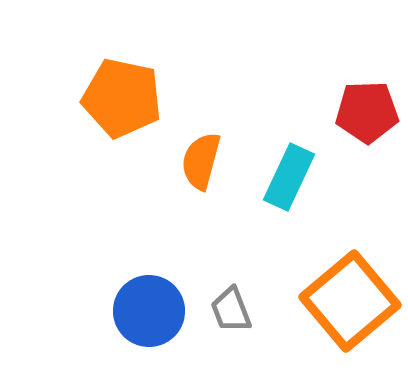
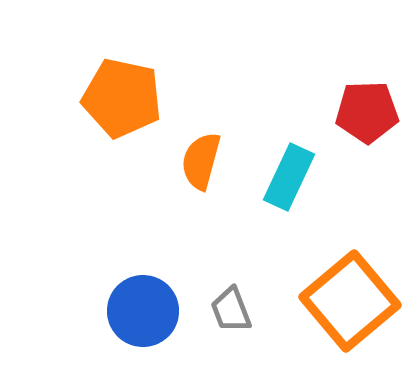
blue circle: moved 6 px left
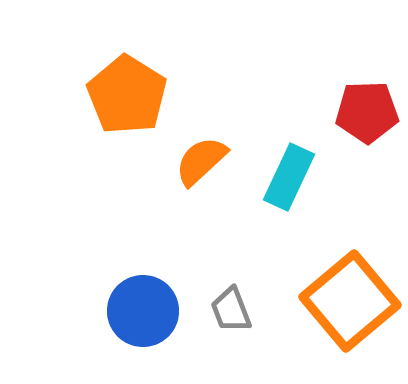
orange pentagon: moved 5 px right, 3 px up; rotated 20 degrees clockwise
orange semicircle: rotated 32 degrees clockwise
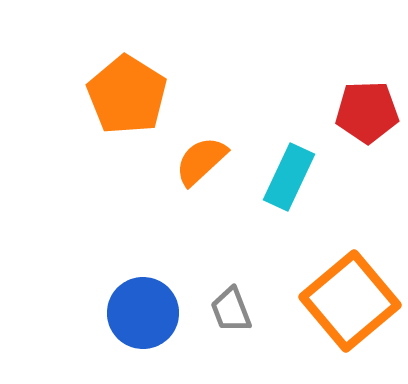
blue circle: moved 2 px down
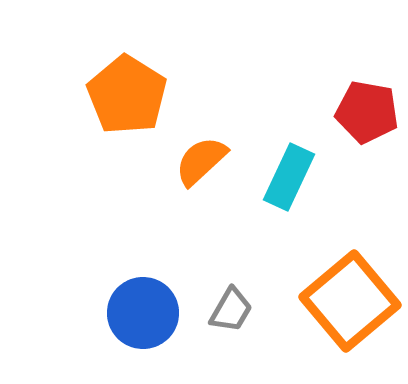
red pentagon: rotated 12 degrees clockwise
gray trapezoid: rotated 129 degrees counterclockwise
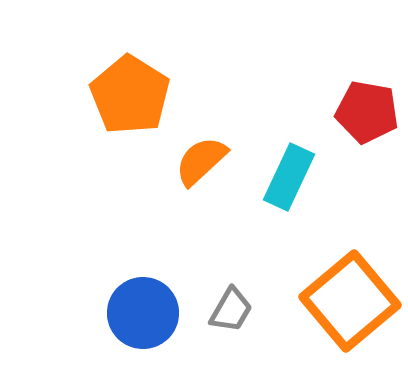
orange pentagon: moved 3 px right
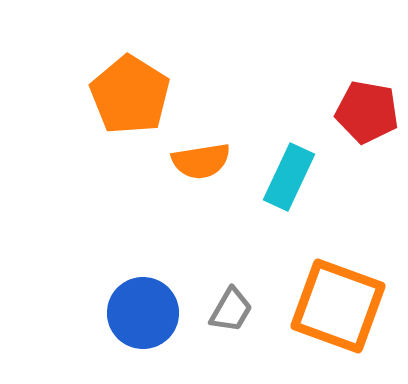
orange semicircle: rotated 146 degrees counterclockwise
orange square: moved 12 px left, 5 px down; rotated 30 degrees counterclockwise
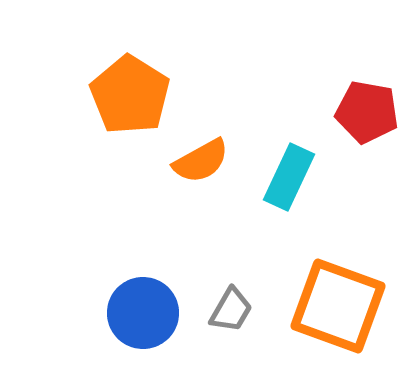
orange semicircle: rotated 20 degrees counterclockwise
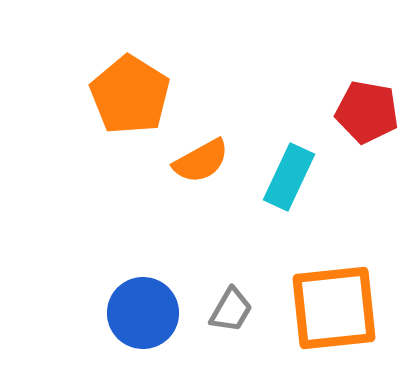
orange square: moved 4 px left, 2 px down; rotated 26 degrees counterclockwise
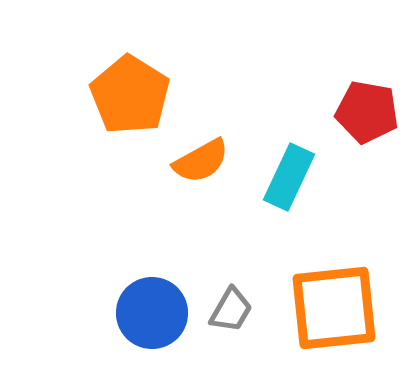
blue circle: moved 9 px right
